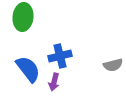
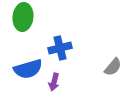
blue cross: moved 8 px up
gray semicircle: moved 2 px down; rotated 36 degrees counterclockwise
blue semicircle: rotated 112 degrees clockwise
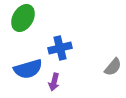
green ellipse: moved 1 px down; rotated 24 degrees clockwise
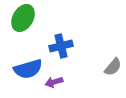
blue cross: moved 1 px right, 2 px up
purple arrow: rotated 60 degrees clockwise
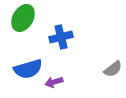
blue cross: moved 9 px up
gray semicircle: moved 2 px down; rotated 12 degrees clockwise
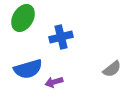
gray semicircle: moved 1 px left
